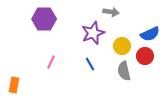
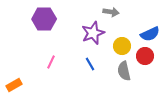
orange rectangle: rotated 49 degrees clockwise
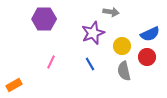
red circle: moved 2 px right, 1 px down
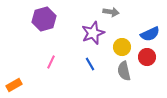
purple hexagon: rotated 15 degrees counterclockwise
yellow circle: moved 1 px down
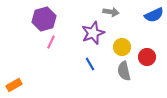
blue semicircle: moved 4 px right, 19 px up
pink line: moved 20 px up
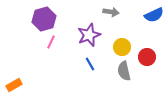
purple star: moved 4 px left, 2 px down
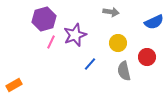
blue semicircle: moved 7 px down
purple star: moved 14 px left
yellow circle: moved 4 px left, 4 px up
blue line: rotated 72 degrees clockwise
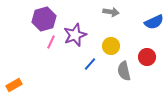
yellow circle: moved 7 px left, 3 px down
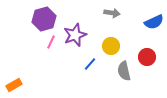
gray arrow: moved 1 px right, 1 px down
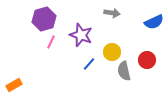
purple star: moved 6 px right; rotated 30 degrees counterclockwise
yellow circle: moved 1 px right, 6 px down
red circle: moved 3 px down
blue line: moved 1 px left
